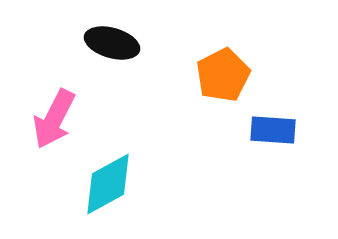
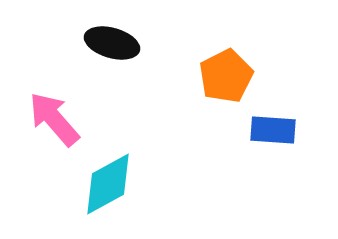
orange pentagon: moved 3 px right, 1 px down
pink arrow: rotated 112 degrees clockwise
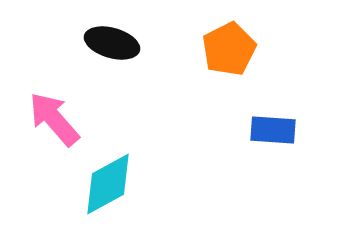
orange pentagon: moved 3 px right, 27 px up
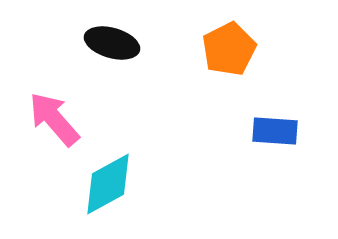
blue rectangle: moved 2 px right, 1 px down
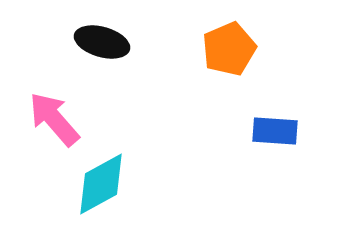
black ellipse: moved 10 px left, 1 px up
orange pentagon: rotated 4 degrees clockwise
cyan diamond: moved 7 px left
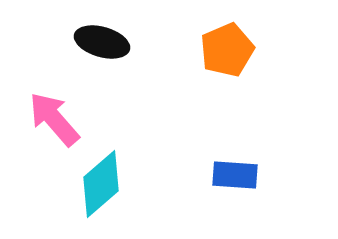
orange pentagon: moved 2 px left, 1 px down
blue rectangle: moved 40 px left, 44 px down
cyan diamond: rotated 12 degrees counterclockwise
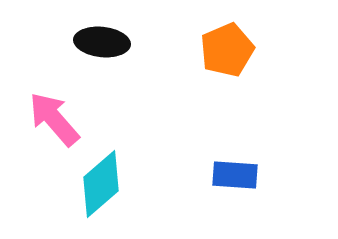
black ellipse: rotated 10 degrees counterclockwise
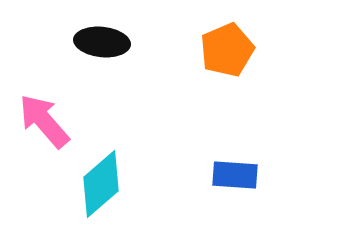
pink arrow: moved 10 px left, 2 px down
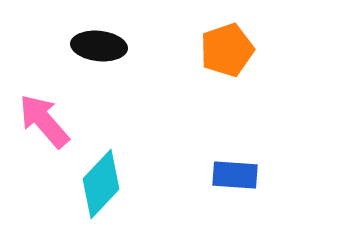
black ellipse: moved 3 px left, 4 px down
orange pentagon: rotated 4 degrees clockwise
cyan diamond: rotated 6 degrees counterclockwise
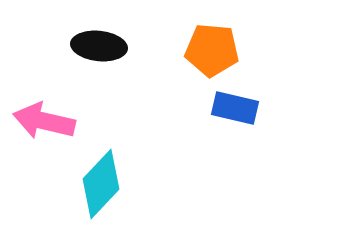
orange pentagon: moved 15 px left; rotated 24 degrees clockwise
pink arrow: rotated 36 degrees counterclockwise
blue rectangle: moved 67 px up; rotated 9 degrees clockwise
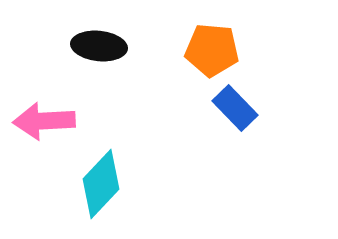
blue rectangle: rotated 33 degrees clockwise
pink arrow: rotated 16 degrees counterclockwise
